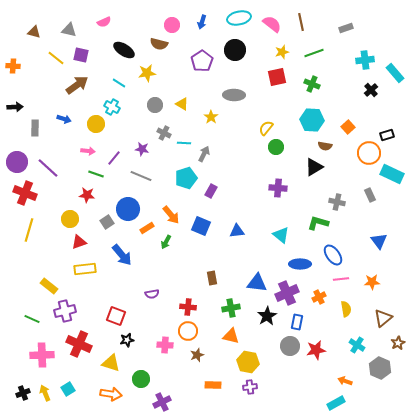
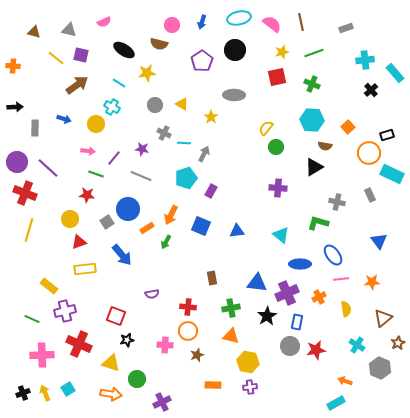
orange arrow at (171, 215): rotated 66 degrees clockwise
green circle at (141, 379): moved 4 px left
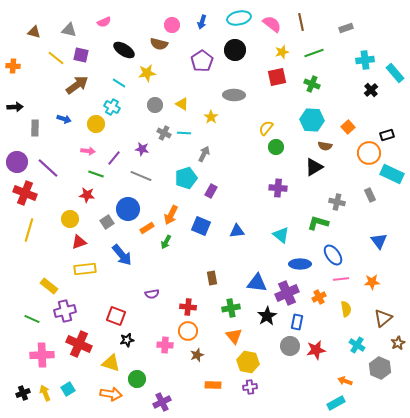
cyan line at (184, 143): moved 10 px up
orange triangle at (231, 336): moved 3 px right; rotated 36 degrees clockwise
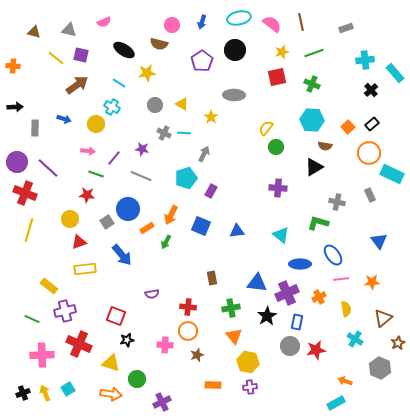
black rectangle at (387, 135): moved 15 px left, 11 px up; rotated 24 degrees counterclockwise
cyan cross at (357, 345): moved 2 px left, 6 px up
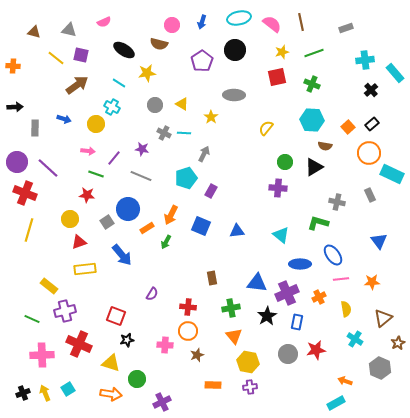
green circle at (276, 147): moved 9 px right, 15 px down
purple semicircle at (152, 294): rotated 48 degrees counterclockwise
gray circle at (290, 346): moved 2 px left, 8 px down
